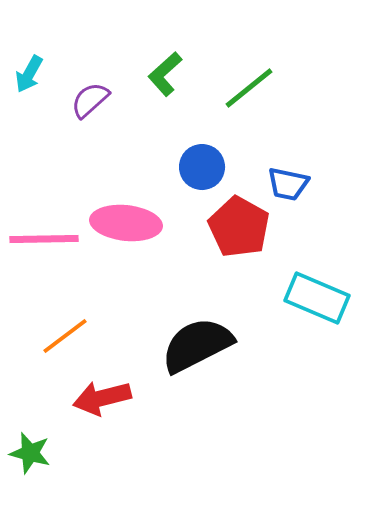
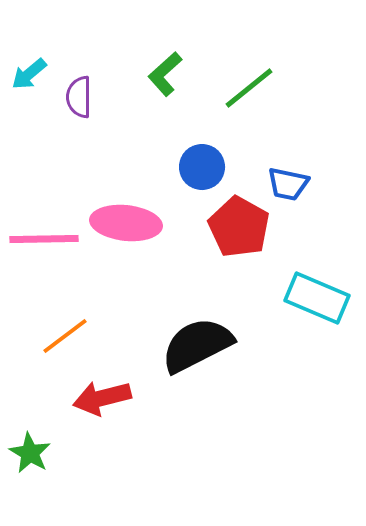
cyan arrow: rotated 21 degrees clockwise
purple semicircle: moved 11 px left, 3 px up; rotated 48 degrees counterclockwise
green star: rotated 15 degrees clockwise
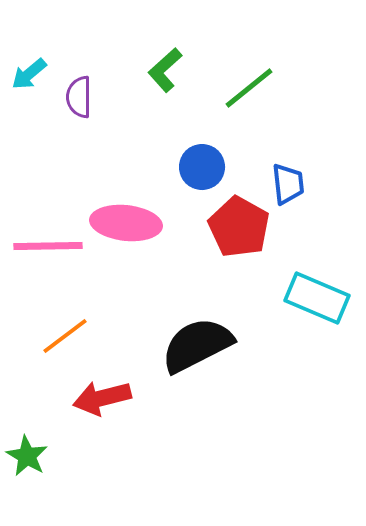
green L-shape: moved 4 px up
blue trapezoid: rotated 108 degrees counterclockwise
pink line: moved 4 px right, 7 px down
green star: moved 3 px left, 3 px down
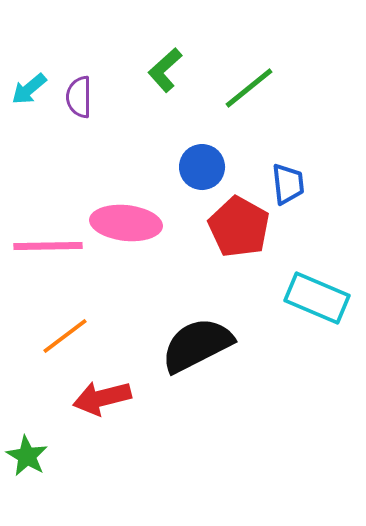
cyan arrow: moved 15 px down
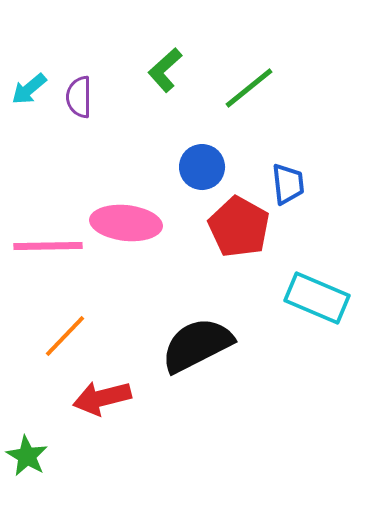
orange line: rotated 9 degrees counterclockwise
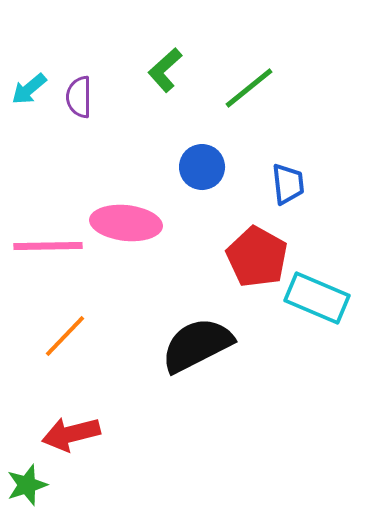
red pentagon: moved 18 px right, 30 px down
red arrow: moved 31 px left, 36 px down
green star: moved 29 px down; rotated 24 degrees clockwise
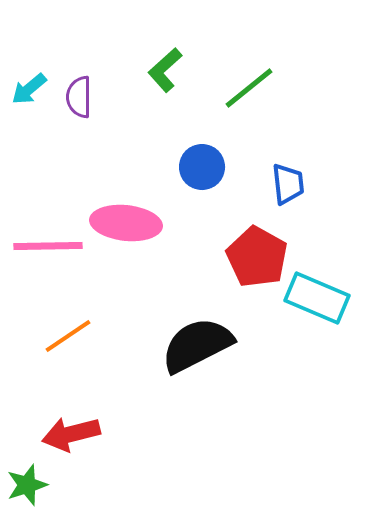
orange line: moved 3 px right; rotated 12 degrees clockwise
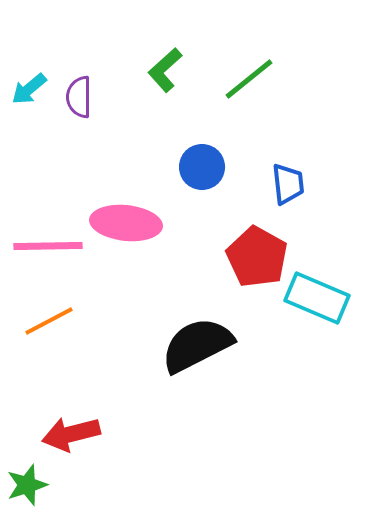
green line: moved 9 px up
orange line: moved 19 px left, 15 px up; rotated 6 degrees clockwise
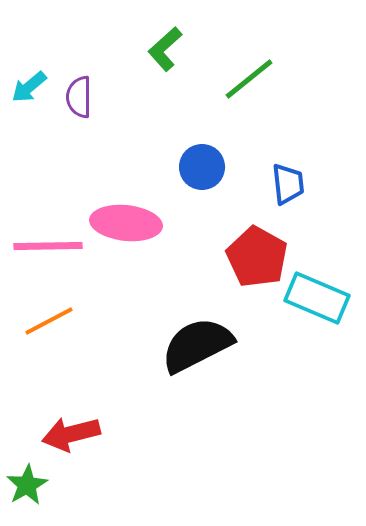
green L-shape: moved 21 px up
cyan arrow: moved 2 px up
green star: rotated 12 degrees counterclockwise
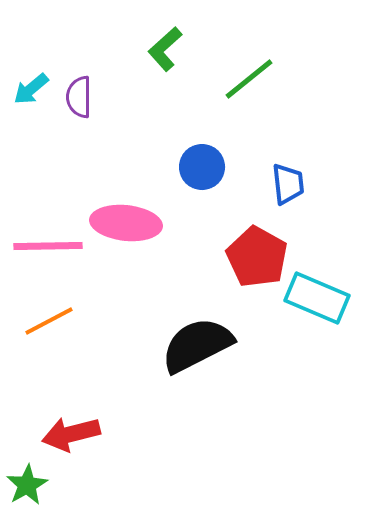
cyan arrow: moved 2 px right, 2 px down
